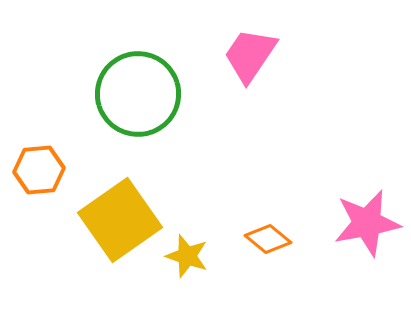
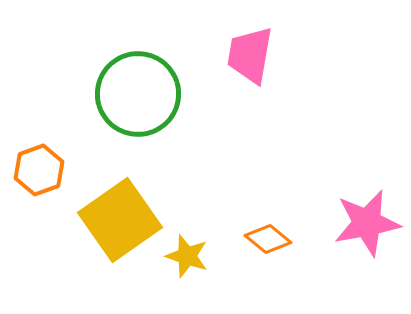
pink trapezoid: rotated 24 degrees counterclockwise
orange hexagon: rotated 15 degrees counterclockwise
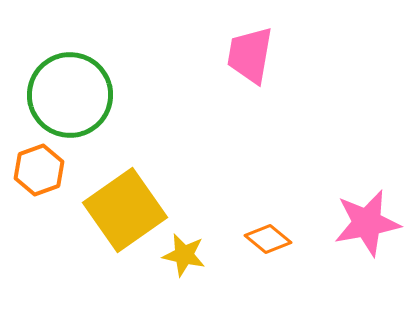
green circle: moved 68 px left, 1 px down
yellow square: moved 5 px right, 10 px up
yellow star: moved 3 px left, 1 px up; rotated 6 degrees counterclockwise
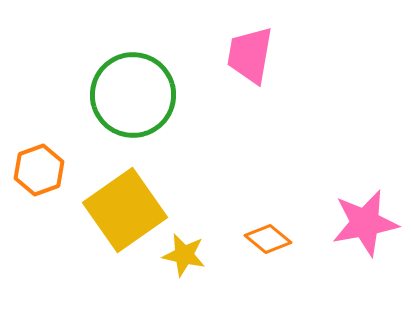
green circle: moved 63 px right
pink star: moved 2 px left
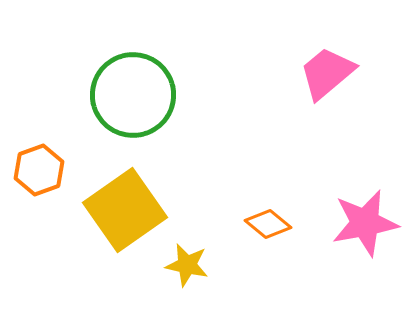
pink trapezoid: moved 77 px right, 18 px down; rotated 40 degrees clockwise
orange diamond: moved 15 px up
yellow star: moved 3 px right, 10 px down
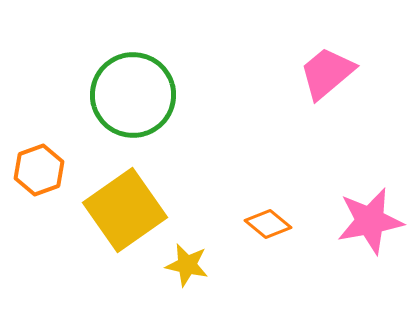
pink star: moved 5 px right, 2 px up
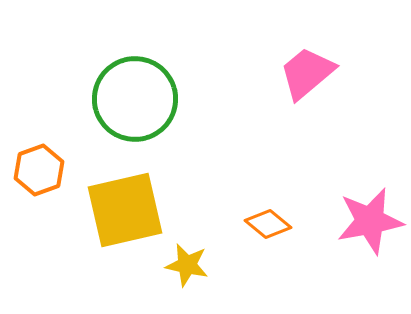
pink trapezoid: moved 20 px left
green circle: moved 2 px right, 4 px down
yellow square: rotated 22 degrees clockwise
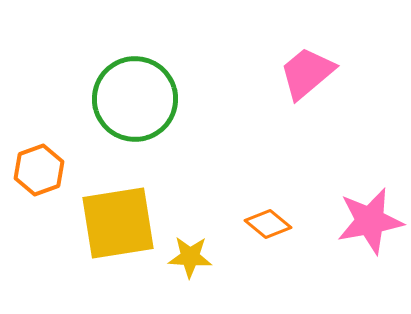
yellow square: moved 7 px left, 13 px down; rotated 4 degrees clockwise
yellow star: moved 3 px right, 8 px up; rotated 9 degrees counterclockwise
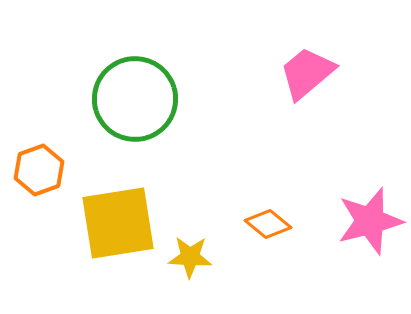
pink star: rotated 4 degrees counterclockwise
